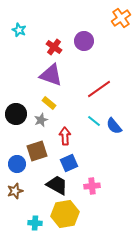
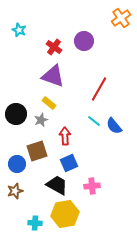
purple triangle: moved 2 px right, 1 px down
red line: rotated 25 degrees counterclockwise
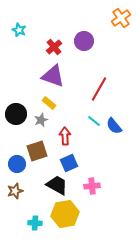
red cross: rotated 14 degrees clockwise
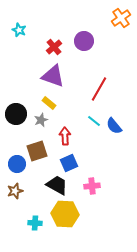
yellow hexagon: rotated 12 degrees clockwise
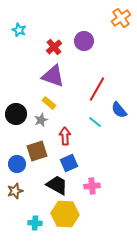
red line: moved 2 px left
cyan line: moved 1 px right, 1 px down
blue semicircle: moved 5 px right, 16 px up
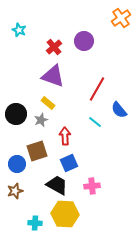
yellow rectangle: moved 1 px left
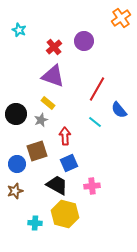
yellow hexagon: rotated 12 degrees clockwise
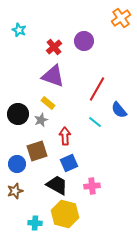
black circle: moved 2 px right
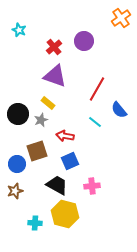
purple triangle: moved 2 px right
red arrow: rotated 78 degrees counterclockwise
blue square: moved 1 px right, 2 px up
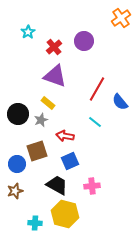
cyan star: moved 9 px right, 2 px down; rotated 16 degrees clockwise
blue semicircle: moved 1 px right, 8 px up
